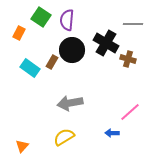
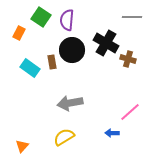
gray line: moved 1 px left, 7 px up
brown rectangle: rotated 40 degrees counterclockwise
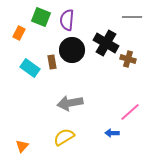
green square: rotated 12 degrees counterclockwise
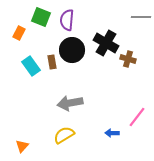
gray line: moved 9 px right
cyan rectangle: moved 1 px right, 2 px up; rotated 18 degrees clockwise
pink line: moved 7 px right, 5 px down; rotated 10 degrees counterclockwise
yellow semicircle: moved 2 px up
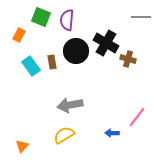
orange rectangle: moved 2 px down
black circle: moved 4 px right, 1 px down
gray arrow: moved 2 px down
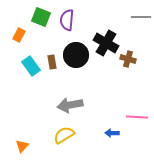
black circle: moved 4 px down
pink line: rotated 55 degrees clockwise
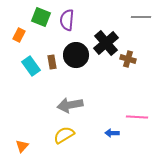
black cross: rotated 20 degrees clockwise
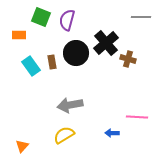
purple semicircle: rotated 10 degrees clockwise
orange rectangle: rotated 64 degrees clockwise
black circle: moved 2 px up
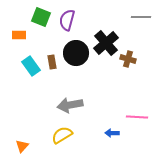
yellow semicircle: moved 2 px left
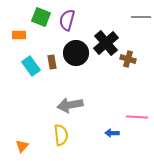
yellow semicircle: moved 1 px left; rotated 115 degrees clockwise
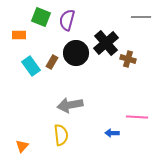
brown rectangle: rotated 40 degrees clockwise
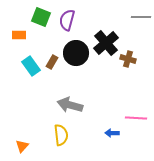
gray arrow: rotated 25 degrees clockwise
pink line: moved 1 px left, 1 px down
